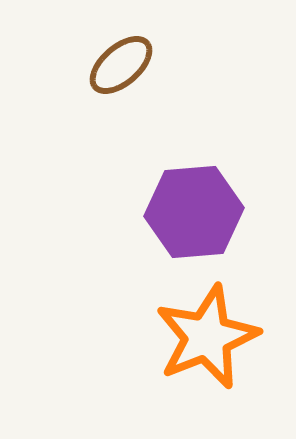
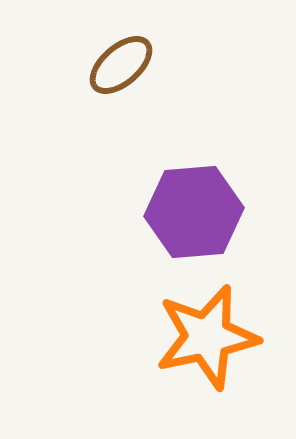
orange star: rotated 10 degrees clockwise
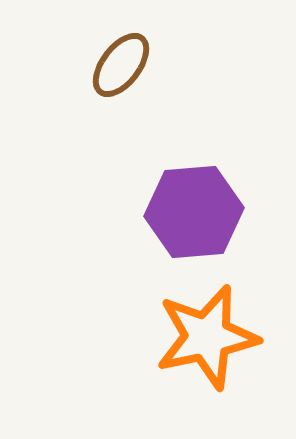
brown ellipse: rotated 12 degrees counterclockwise
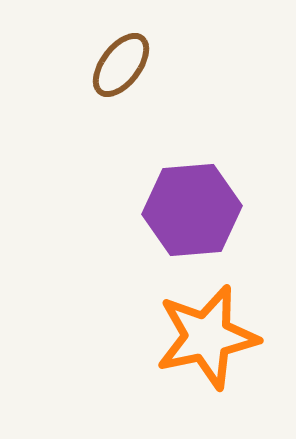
purple hexagon: moved 2 px left, 2 px up
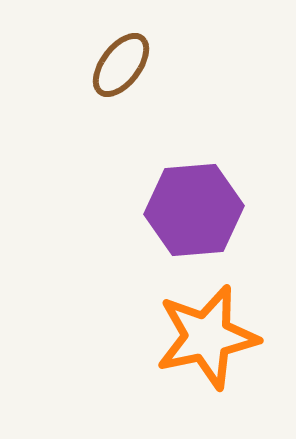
purple hexagon: moved 2 px right
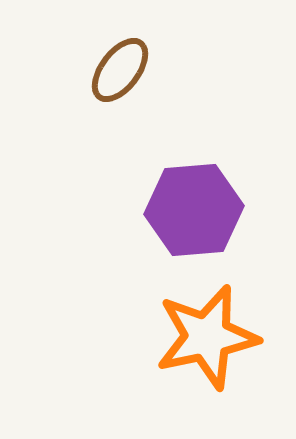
brown ellipse: moved 1 px left, 5 px down
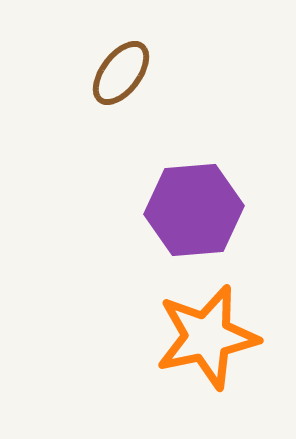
brown ellipse: moved 1 px right, 3 px down
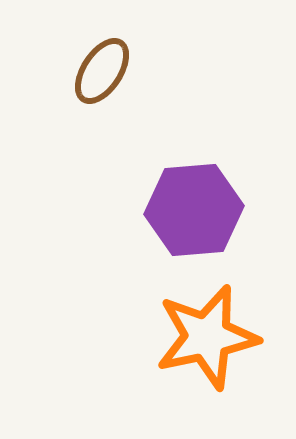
brown ellipse: moved 19 px left, 2 px up; rotated 4 degrees counterclockwise
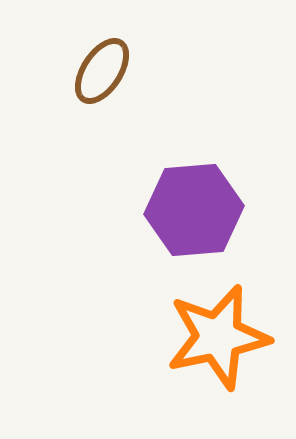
orange star: moved 11 px right
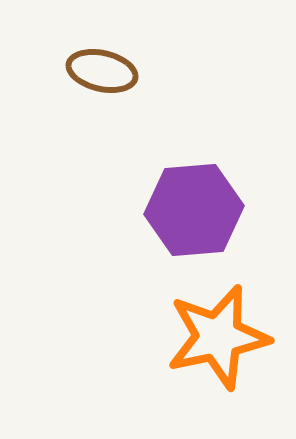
brown ellipse: rotated 70 degrees clockwise
